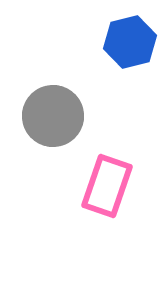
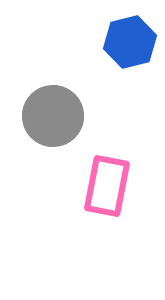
pink rectangle: rotated 8 degrees counterclockwise
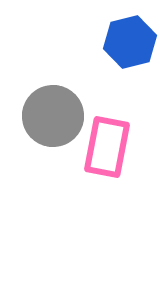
pink rectangle: moved 39 px up
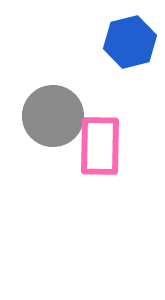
pink rectangle: moved 7 px left, 1 px up; rotated 10 degrees counterclockwise
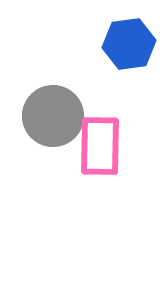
blue hexagon: moved 1 px left, 2 px down; rotated 6 degrees clockwise
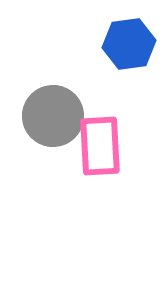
pink rectangle: rotated 4 degrees counterclockwise
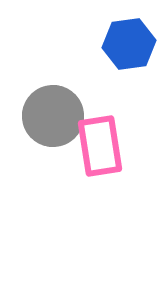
pink rectangle: rotated 6 degrees counterclockwise
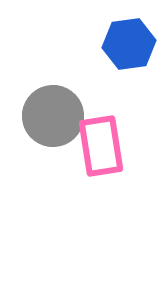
pink rectangle: moved 1 px right
